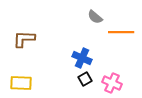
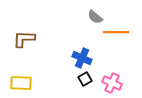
orange line: moved 5 px left
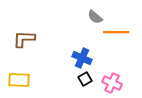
yellow rectangle: moved 2 px left, 3 px up
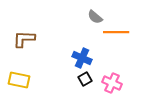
yellow rectangle: rotated 10 degrees clockwise
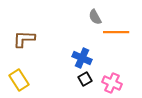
gray semicircle: rotated 21 degrees clockwise
yellow rectangle: rotated 45 degrees clockwise
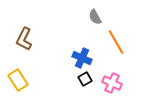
orange line: moved 10 px down; rotated 60 degrees clockwise
brown L-shape: rotated 65 degrees counterclockwise
yellow rectangle: moved 1 px left
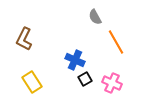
blue cross: moved 7 px left, 2 px down
yellow rectangle: moved 14 px right, 2 px down
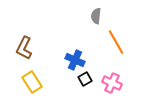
gray semicircle: moved 1 px right, 1 px up; rotated 35 degrees clockwise
brown L-shape: moved 9 px down
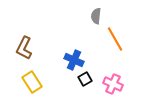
orange line: moved 1 px left, 3 px up
blue cross: moved 1 px left
pink cross: moved 1 px right, 1 px down
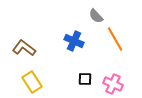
gray semicircle: rotated 49 degrees counterclockwise
brown L-shape: rotated 100 degrees clockwise
blue cross: moved 19 px up
black square: rotated 32 degrees clockwise
